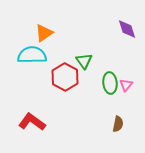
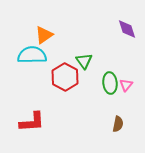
orange triangle: moved 2 px down
red L-shape: rotated 140 degrees clockwise
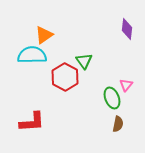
purple diamond: rotated 25 degrees clockwise
green ellipse: moved 2 px right, 15 px down; rotated 15 degrees counterclockwise
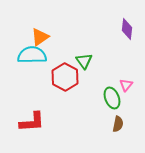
orange triangle: moved 4 px left, 2 px down
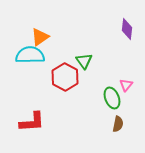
cyan semicircle: moved 2 px left
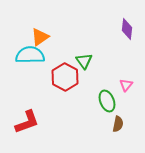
green ellipse: moved 5 px left, 3 px down
red L-shape: moved 5 px left; rotated 16 degrees counterclockwise
